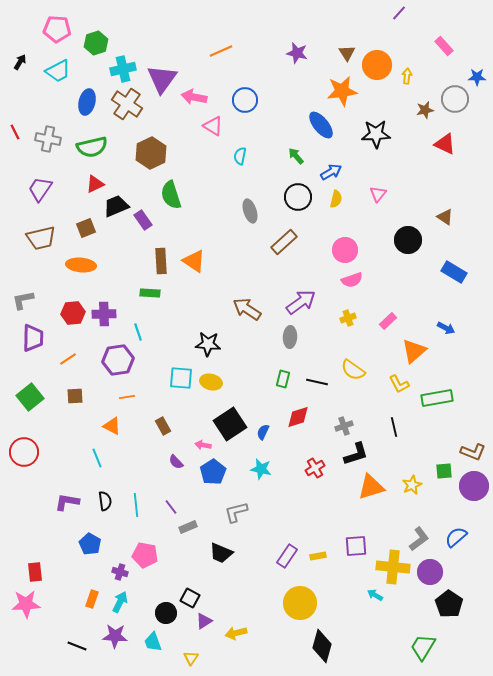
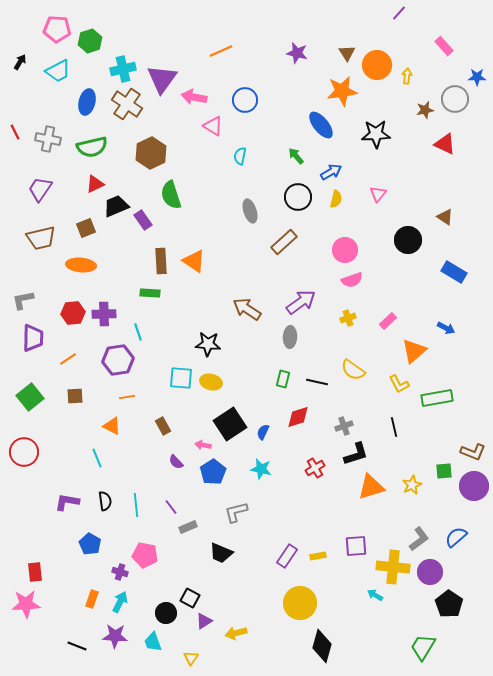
green hexagon at (96, 43): moved 6 px left, 2 px up
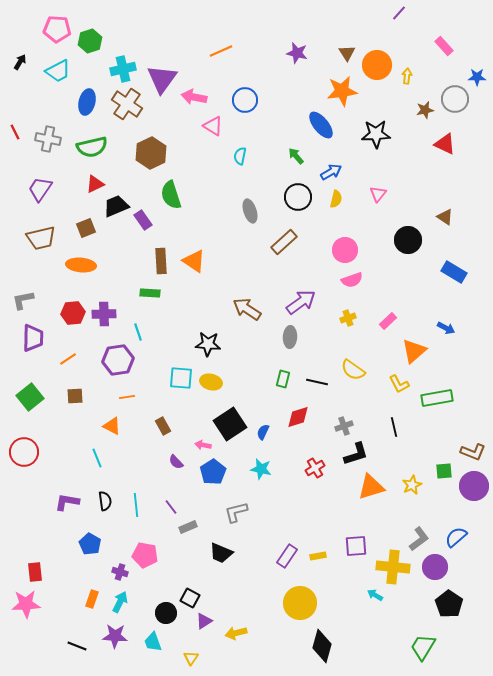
purple circle at (430, 572): moved 5 px right, 5 px up
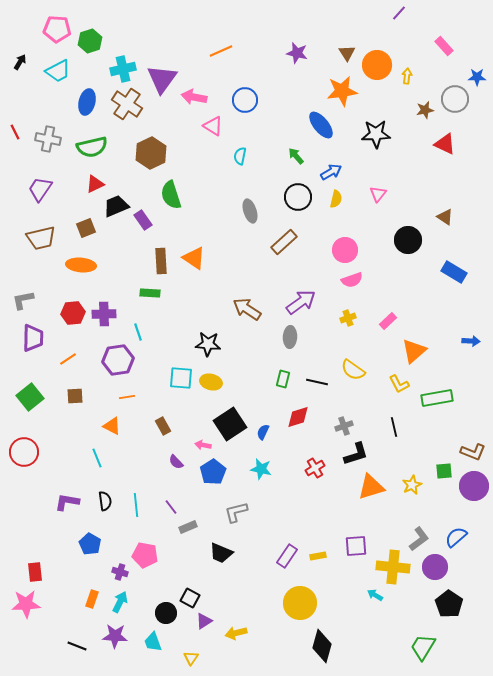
orange triangle at (194, 261): moved 3 px up
blue arrow at (446, 328): moved 25 px right, 13 px down; rotated 24 degrees counterclockwise
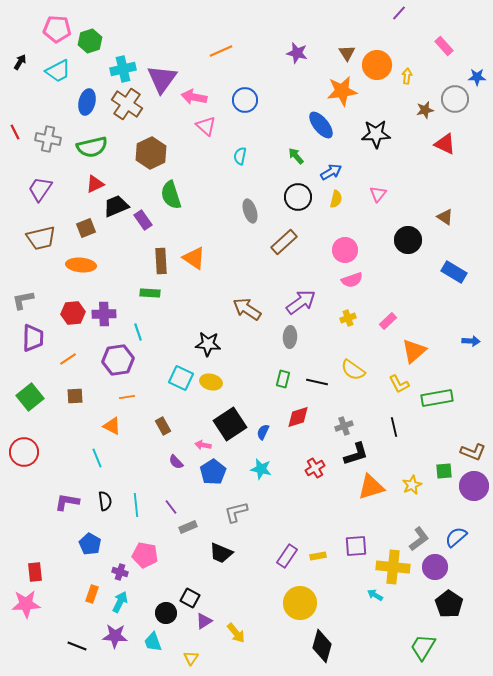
pink triangle at (213, 126): moved 7 px left; rotated 10 degrees clockwise
cyan square at (181, 378): rotated 20 degrees clockwise
orange rectangle at (92, 599): moved 5 px up
yellow arrow at (236, 633): rotated 115 degrees counterclockwise
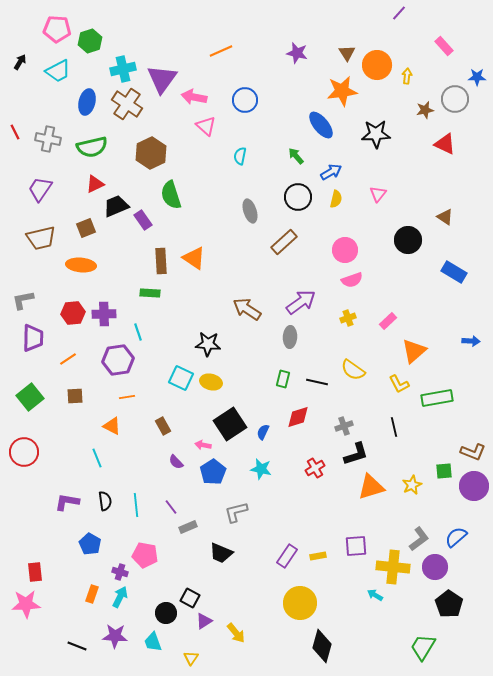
cyan arrow at (120, 602): moved 5 px up
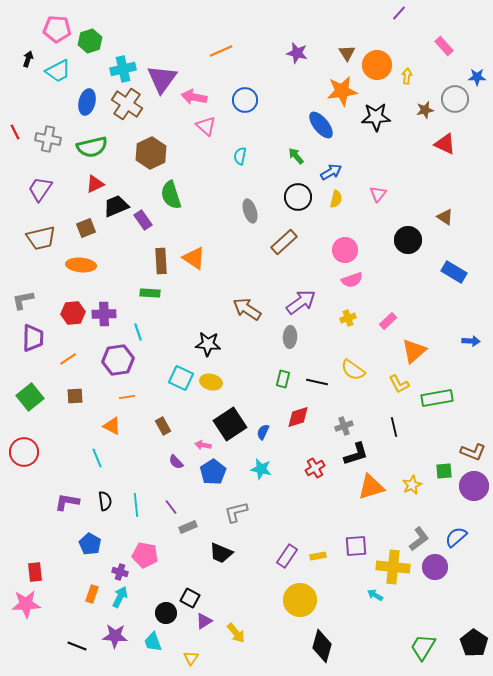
black arrow at (20, 62): moved 8 px right, 3 px up; rotated 14 degrees counterclockwise
black star at (376, 134): moved 17 px up
yellow circle at (300, 603): moved 3 px up
black pentagon at (449, 604): moved 25 px right, 39 px down
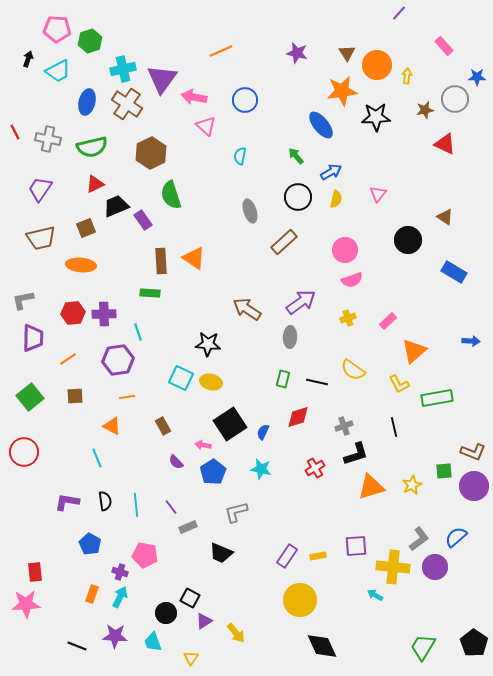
black diamond at (322, 646): rotated 40 degrees counterclockwise
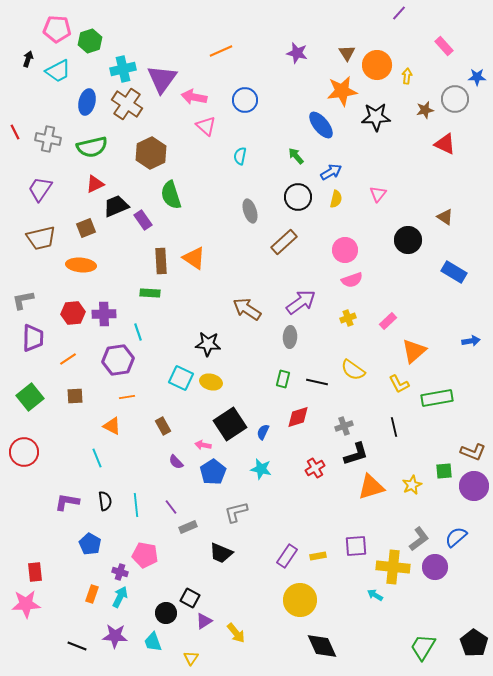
blue arrow at (471, 341): rotated 12 degrees counterclockwise
